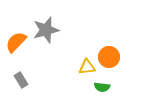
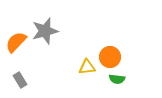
gray star: moved 1 px left, 1 px down
orange circle: moved 1 px right
gray rectangle: moved 1 px left
green semicircle: moved 15 px right, 8 px up
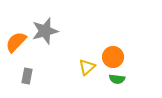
orange circle: moved 3 px right
yellow triangle: rotated 36 degrees counterclockwise
gray rectangle: moved 7 px right, 4 px up; rotated 42 degrees clockwise
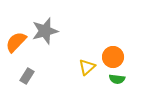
gray rectangle: rotated 21 degrees clockwise
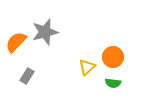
gray star: moved 1 px down
green semicircle: moved 4 px left, 4 px down
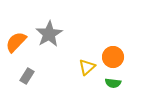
gray star: moved 4 px right, 2 px down; rotated 16 degrees counterclockwise
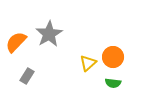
yellow triangle: moved 1 px right, 4 px up
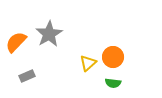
gray rectangle: rotated 35 degrees clockwise
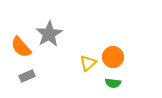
orange semicircle: moved 5 px right, 5 px down; rotated 85 degrees counterclockwise
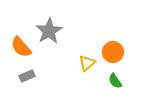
gray star: moved 3 px up
orange circle: moved 5 px up
yellow triangle: moved 1 px left
green semicircle: moved 2 px right, 2 px up; rotated 49 degrees clockwise
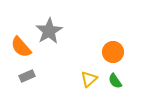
yellow triangle: moved 2 px right, 16 px down
